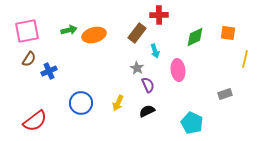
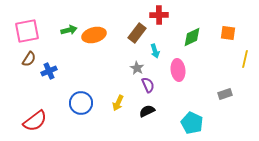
green diamond: moved 3 px left
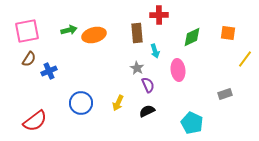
brown rectangle: rotated 42 degrees counterclockwise
yellow line: rotated 24 degrees clockwise
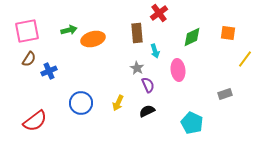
red cross: moved 2 px up; rotated 36 degrees counterclockwise
orange ellipse: moved 1 px left, 4 px down
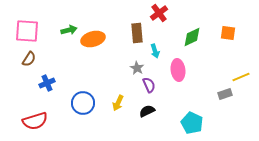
pink square: rotated 15 degrees clockwise
yellow line: moved 4 px left, 18 px down; rotated 30 degrees clockwise
blue cross: moved 2 px left, 12 px down
purple semicircle: moved 1 px right
blue circle: moved 2 px right
red semicircle: rotated 20 degrees clockwise
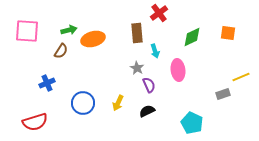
brown semicircle: moved 32 px right, 8 px up
gray rectangle: moved 2 px left
red semicircle: moved 1 px down
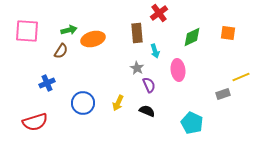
black semicircle: rotated 49 degrees clockwise
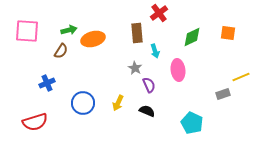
gray star: moved 2 px left
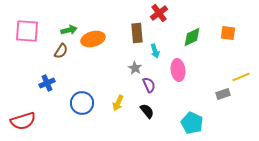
blue circle: moved 1 px left
black semicircle: rotated 28 degrees clockwise
red semicircle: moved 12 px left, 1 px up
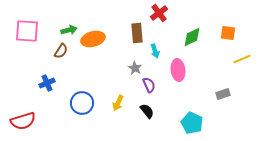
yellow line: moved 1 px right, 18 px up
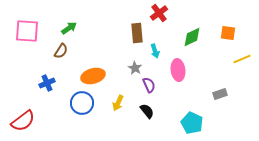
green arrow: moved 2 px up; rotated 21 degrees counterclockwise
orange ellipse: moved 37 px down
gray rectangle: moved 3 px left
red semicircle: rotated 20 degrees counterclockwise
